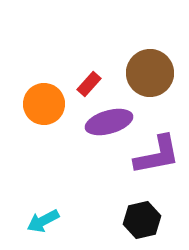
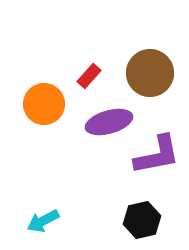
red rectangle: moved 8 px up
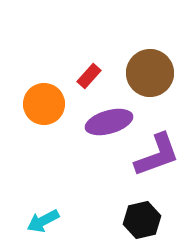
purple L-shape: rotated 9 degrees counterclockwise
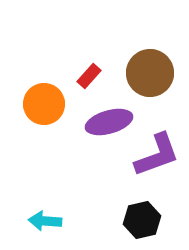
cyan arrow: moved 2 px right; rotated 32 degrees clockwise
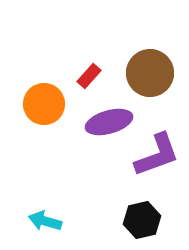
cyan arrow: rotated 12 degrees clockwise
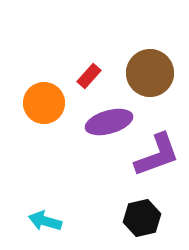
orange circle: moved 1 px up
black hexagon: moved 2 px up
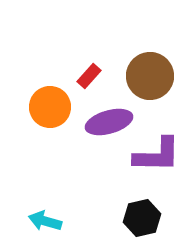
brown circle: moved 3 px down
orange circle: moved 6 px right, 4 px down
purple L-shape: rotated 21 degrees clockwise
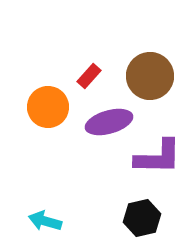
orange circle: moved 2 px left
purple L-shape: moved 1 px right, 2 px down
